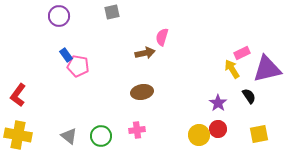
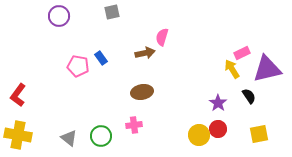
blue rectangle: moved 35 px right, 3 px down
pink cross: moved 3 px left, 5 px up
gray triangle: moved 2 px down
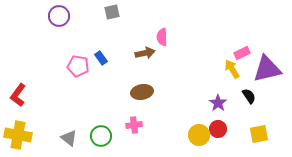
pink semicircle: rotated 18 degrees counterclockwise
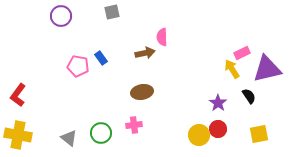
purple circle: moved 2 px right
green circle: moved 3 px up
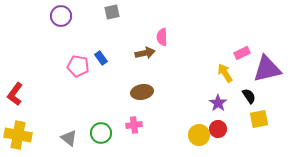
yellow arrow: moved 7 px left, 4 px down
red L-shape: moved 3 px left, 1 px up
yellow square: moved 15 px up
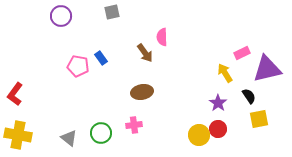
brown arrow: rotated 66 degrees clockwise
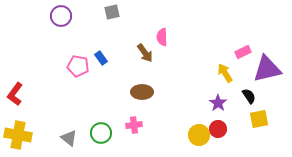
pink rectangle: moved 1 px right, 1 px up
brown ellipse: rotated 10 degrees clockwise
